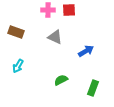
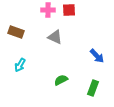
blue arrow: moved 11 px right, 5 px down; rotated 77 degrees clockwise
cyan arrow: moved 2 px right, 1 px up
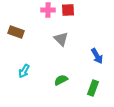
red square: moved 1 px left
gray triangle: moved 6 px right, 2 px down; rotated 21 degrees clockwise
blue arrow: rotated 14 degrees clockwise
cyan arrow: moved 4 px right, 6 px down
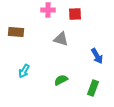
red square: moved 7 px right, 4 px down
brown rectangle: rotated 14 degrees counterclockwise
gray triangle: rotated 28 degrees counterclockwise
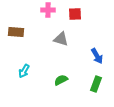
green rectangle: moved 3 px right, 4 px up
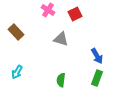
pink cross: rotated 32 degrees clockwise
red square: rotated 24 degrees counterclockwise
brown rectangle: rotated 42 degrees clockwise
cyan arrow: moved 7 px left, 1 px down
green semicircle: rotated 56 degrees counterclockwise
green rectangle: moved 1 px right, 6 px up
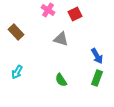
green semicircle: rotated 40 degrees counterclockwise
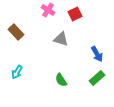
blue arrow: moved 2 px up
green rectangle: rotated 28 degrees clockwise
